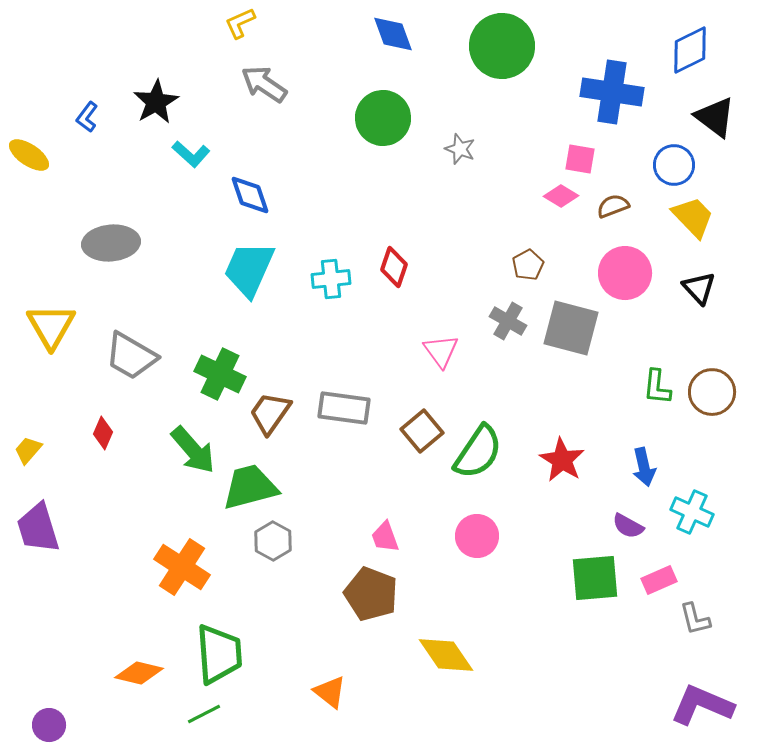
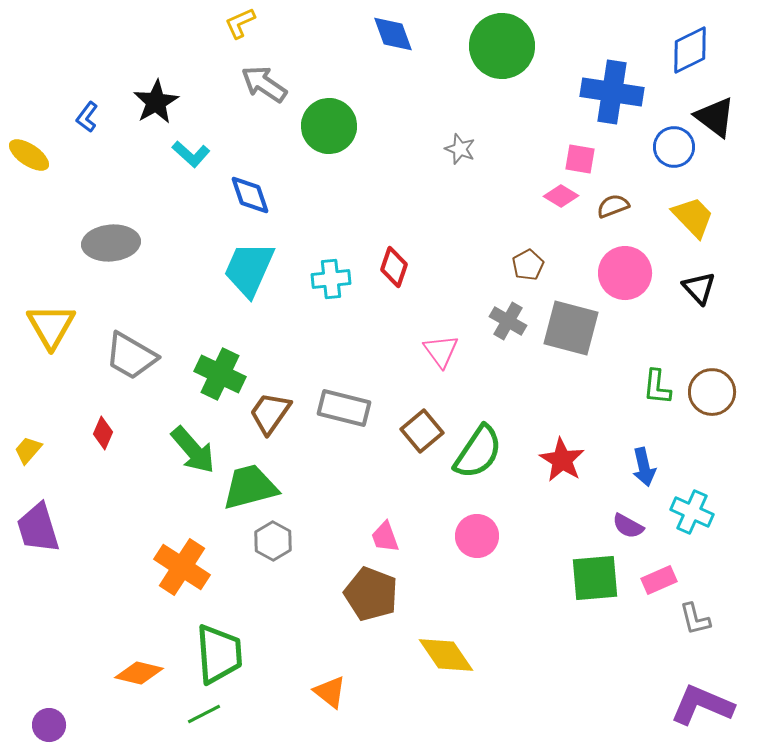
green circle at (383, 118): moved 54 px left, 8 px down
blue circle at (674, 165): moved 18 px up
gray rectangle at (344, 408): rotated 6 degrees clockwise
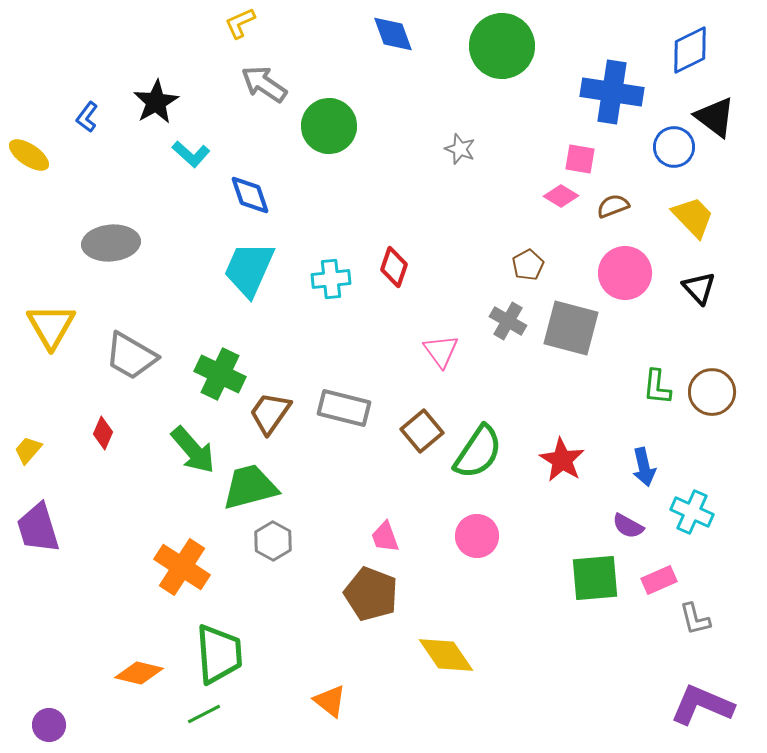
orange triangle at (330, 692): moved 9 px down
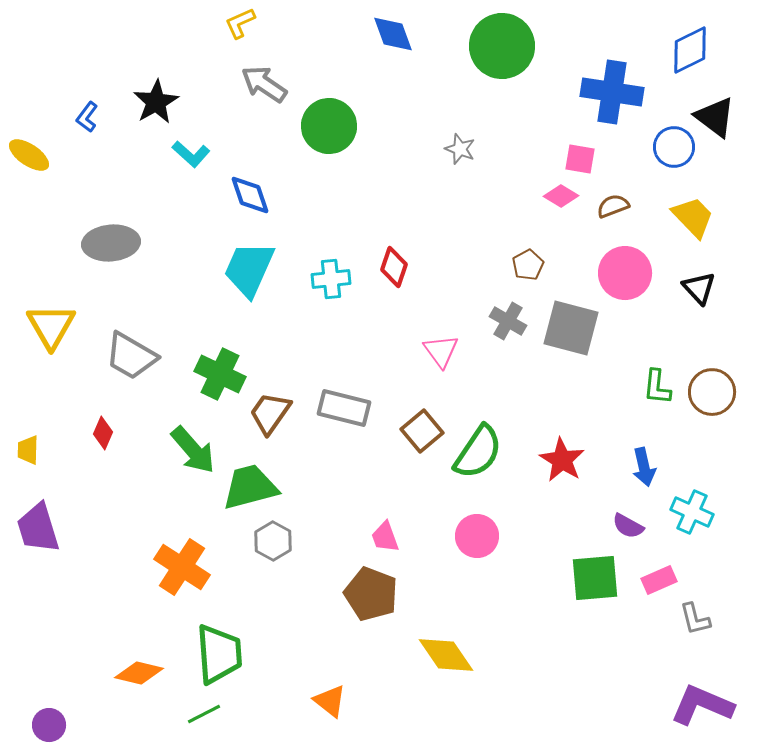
yellow trapezoid at (28, 450): rotated 40 degrees counterclockwise
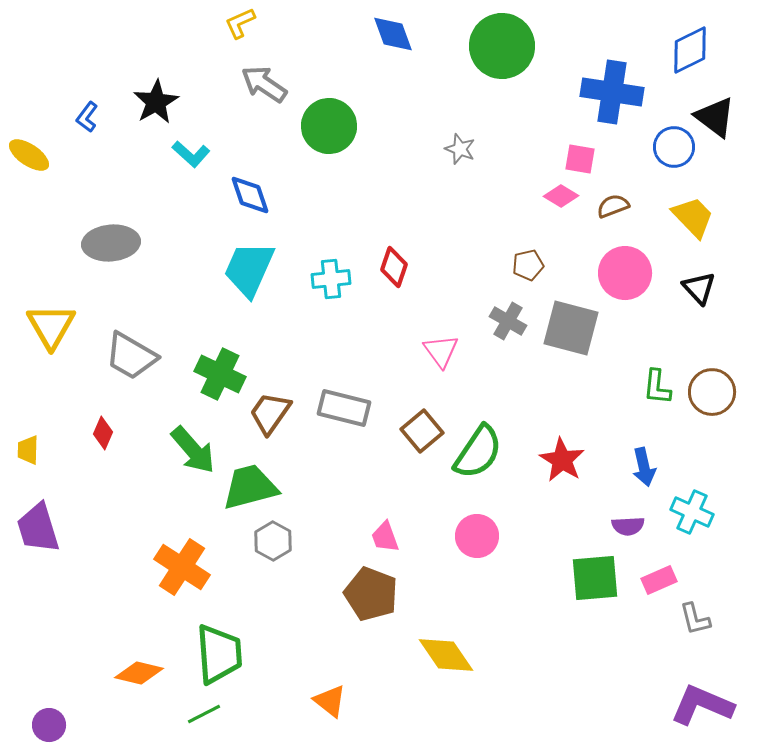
brown pentagon at (528, 265): rotated 16 degrees clockwise
purple semicircle at (628, 526): rotated 32 degrees counterclockwise
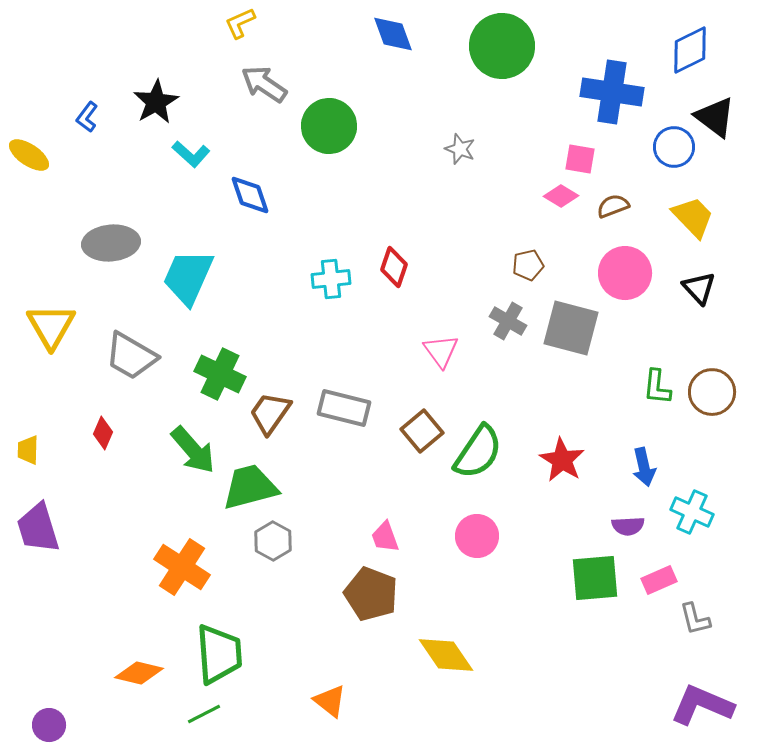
cyan trapezoid at (249, 269): moved 61 px left, 8 px down
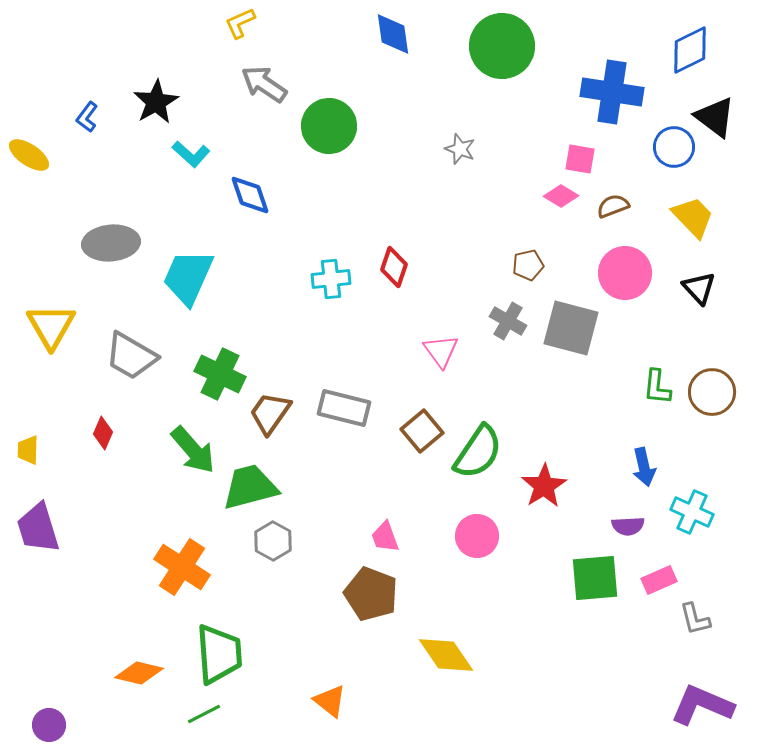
blue diamond at (393, 34): rotated 12 degrees clockwise
red star at (562, 460): moved 18 px left, 26 px down; rotated 9 degrees clockwise
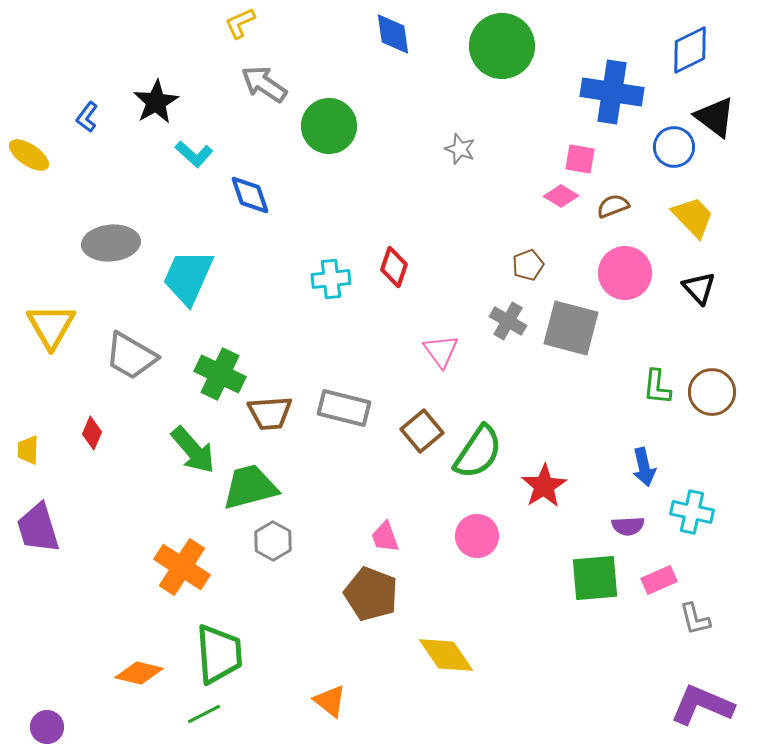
cyan L-shape at (191, 154): moved 3 px right
brown pentagon at (528, 265): rotated 8 degrees counterclockwise
brown trapezoid at (270, 413): rotated 129 degrees counterclockwise
red diamond at (103, 433): moved 11 px left
cyan cross at (692, 512): rotated 12 degrees counterclockwise
purple circle at (49, 725): moved 2 px left, 2 px down
